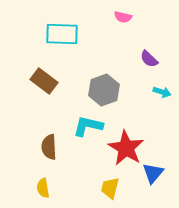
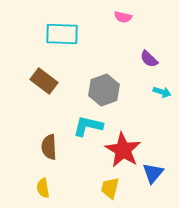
red star: moved 3 px left, 2 px down
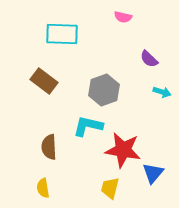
red star: rotated 21 degrees counterclockwise
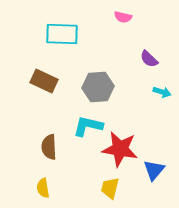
brown rectangle: rotated 12 degrees counterclockwise
gray hexagon: moved 6 px left, 3 px up; rotated 16 degrees clockwise
red star: moved 3 px left, 1 px up
blue triangle: moved 1 px right, 3 px up
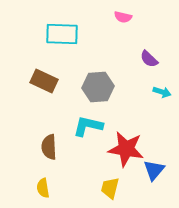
red star: moved 6 px right
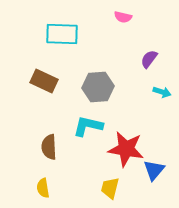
purple semicircle: rotated 84 degrees clockwise
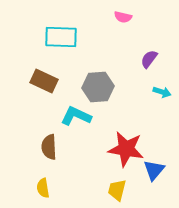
cyan rectangle: moved 1 px left, 3 px down
cyan L-shape: moved 12 px left, 10 px up; rotated 12 degrees clockwise
yellow trapezoid: moved 7 px right, 2 px down
